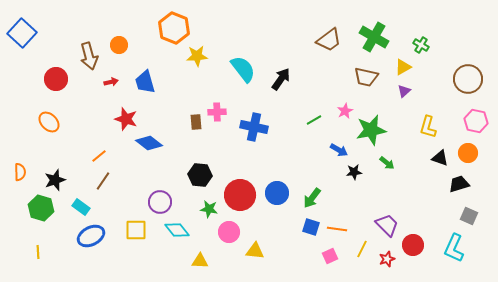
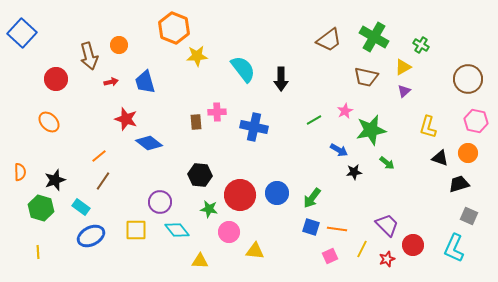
black arrow at (281, 79): rotated 145 degrees clockwise
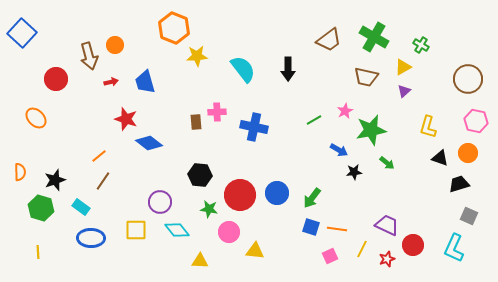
orange circle at (119, 45): moved 4 px left
black arrow at (281, 79): moved 7 px right, 10 px up
orange ellipse at (49, 122): moved 13 px left, 4 px up
purple trapezoid at (387, 225): rotated 20 degrees counterclockwise
blue ellipse at (91, 236): moved 2 px down; rotated 28 degrees clockwise
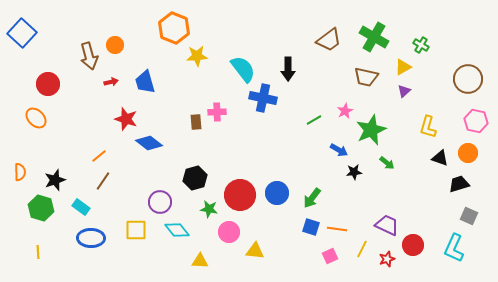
red circle at (56, 79): moved 8 px left, 5 px down
blue cross at (254, 127): moved 9 px right, 29 px up
green star at (371, 130): rotated 12 degrees counterclockwise
black hexagon at (200, 175): moved 5 px left, 3 px down; rotated 20 degrees counterclockwise
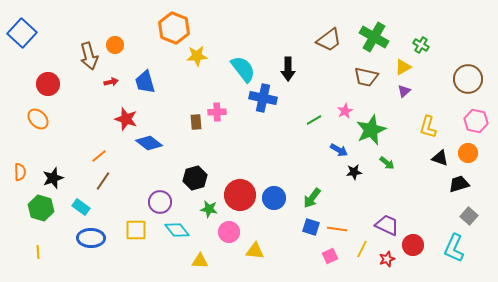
orange ellipse at (36, 118): moved 2 px right, 1 px down
black star at (55, 180): moved 2 px left, 2 px up
blue circle at (277, 193): moved 3 px left, 5 px down
gray square at (469, 216): rotated 18 degrees clockwise
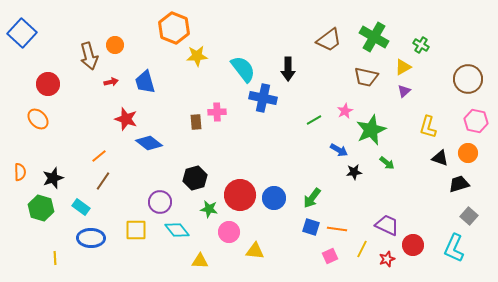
yellow line at (38, 252): moved 17 px right, 6 px down
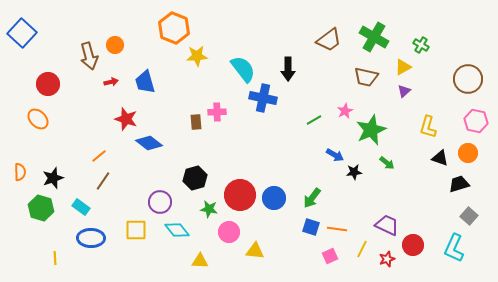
blue arrow at (339, 150): moved 4 px left, 5 px down
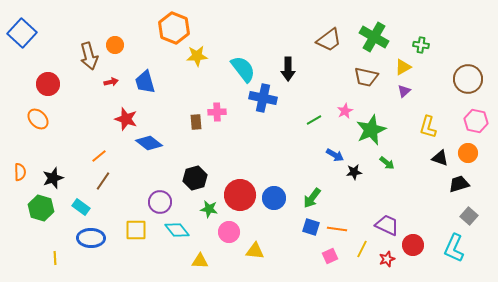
green cross at (421, 45): rotated 21 degrees counterclockwise
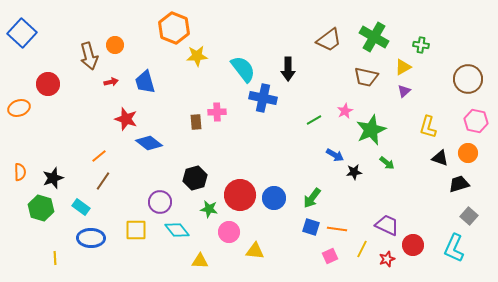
orange ellipse at (38, 119): moved 19 px left, 11 px up; rotated 65 degrees counterclockwise
